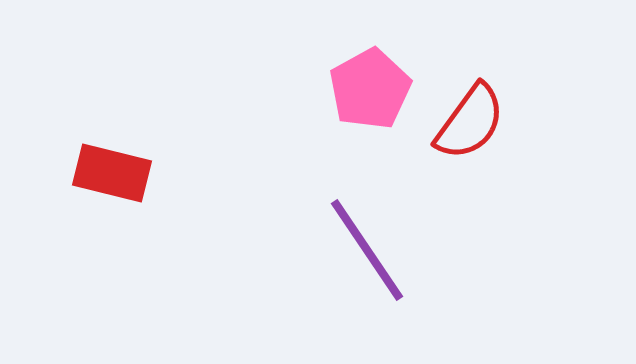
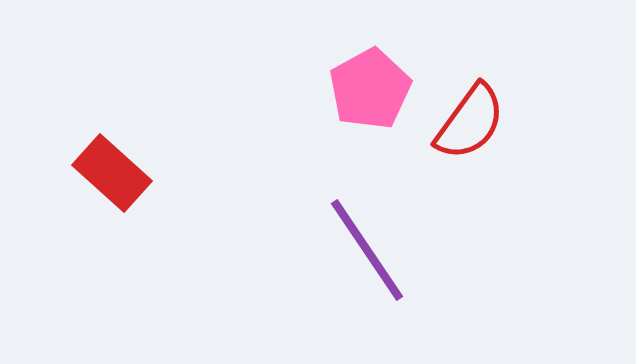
red rectangle: rotated 28 degrees clockwise
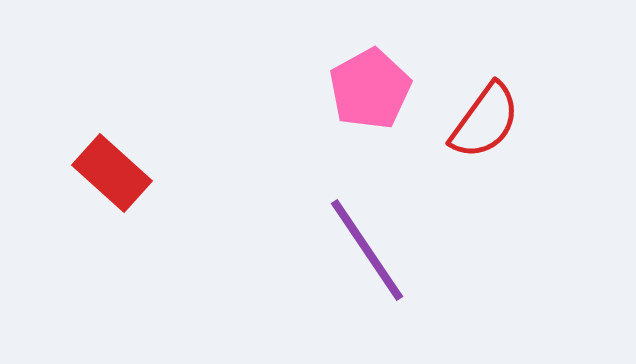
red semicircle: moved 15 px right, 1 px up
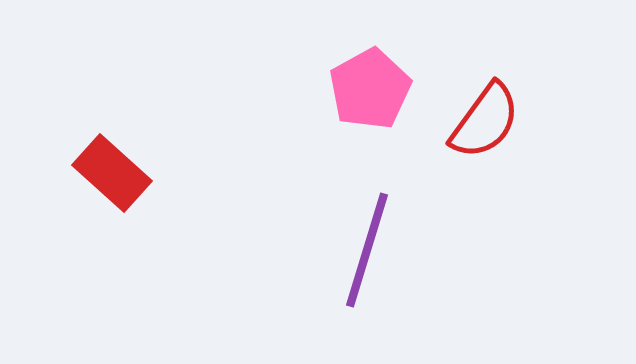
purple line: rotated 51 degrees clockwise
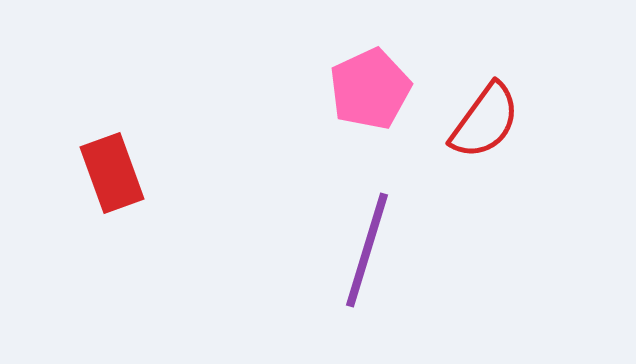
pink pentagon: rotated 4 degrees clockwise
red rectangle: rotated 28 degrees clockwise
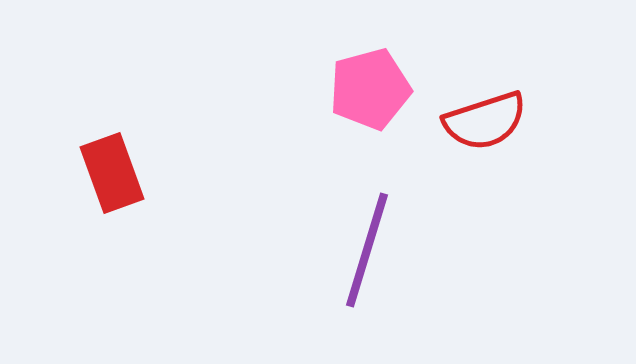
pink pentagon: rotated 10 degrees clockwise
red semicircle: rotated 36 degrees clockwise
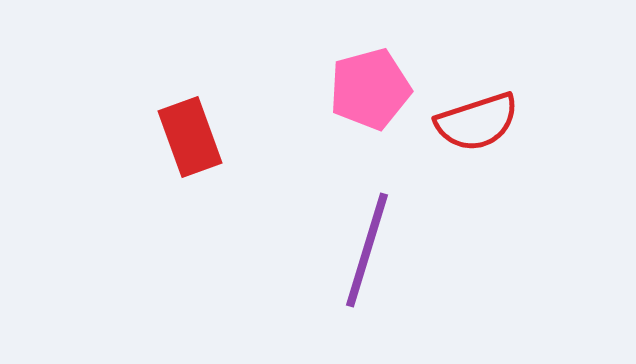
red semicircle: moved 8 px left, 1 px down
red rectangle: moved 78 px right, 36 px up
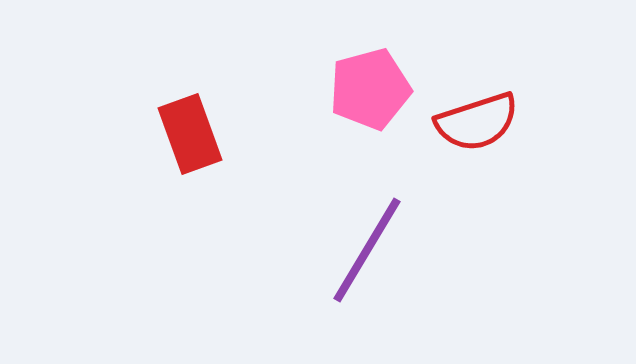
red rectangle: moved 3 px up
purple line: rotated 14 degrees clockwise
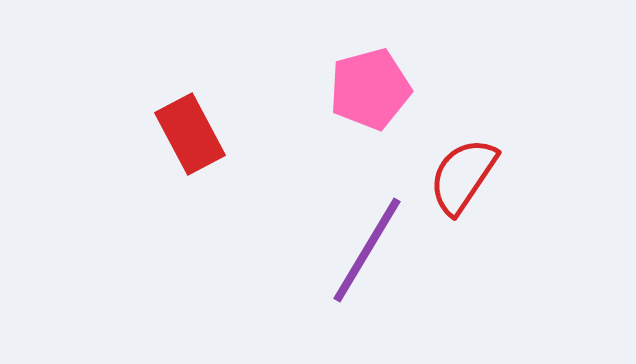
red semicircle: moved 14 px left, 54 px down; rotated 142 degrees clockwise
red rectangle: rotated 8 degrees counterclockwise
